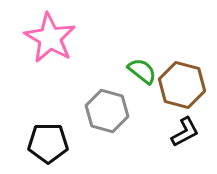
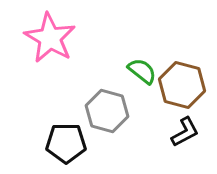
black pentagon: moved 18 px right
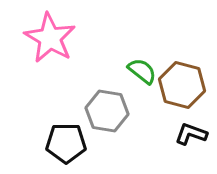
gray hexagon: rotated 6 degrees counterclockwise
black L-shape: moved 6 px right, 2 px down; rotated 132 degrees counterclockwise
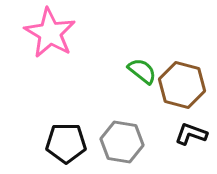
pink star: moved 5 px up
gray hexagon: moved 15 px right, 31 px down
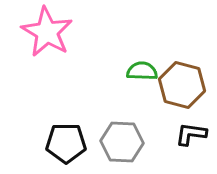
pink star: moved 3 px left, 1 px up
green semicircle: rotated 36 degrees counterclockwise
black L-shape: rotated 12 degrees counterclockwise
gray hexagon: rotated 6 degrees counterclockwise
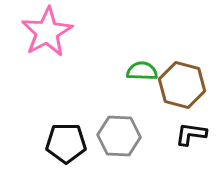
pink star: rotated 12 degrees clockwise
gray hexagon: moved 3 px left, 6 px up
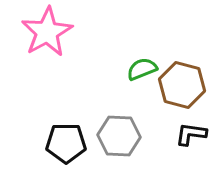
green semicircle: moved 2 px up; rotated 24 degrees counterclockwise
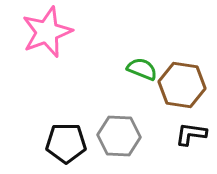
pink star: rotated 9 degrees clockwise
green semicircle: rotated 44 degrees clockwise
brown hexagon: rotated 6 degrees counterclockwise
